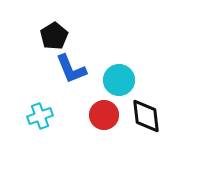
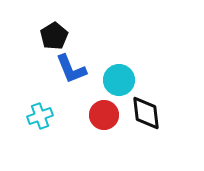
black diamond: moved 3 px up
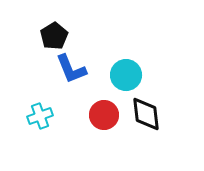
cyan circle: moved 7 px right, 5 px up
black diamond: moved 1 px down
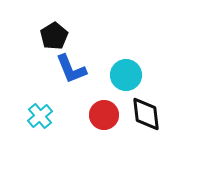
cyan cross: rotated 20 degrees counterclockwise
